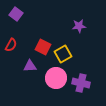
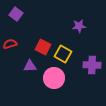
red semicircle: moved 1 px left, 1 px up; rotated 136 degrees counterclockwise
yellow square: rotated 30 degrees counterclockwise
pink circle: moved 2 px left
purple cross: moved 11 px right, 18 px up; rotated 12 degrees counterclockwise
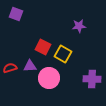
purple square: rotated 16 degrees counterclockwise
red semicircle: moved 24 px down
purple cross: moved 14 px down
pink circle: moved 5 px left
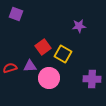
red square: rotated 28 degrees clockwise
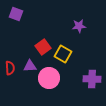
red semicircle: rotated 104 degrees clockwise
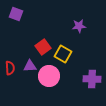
pink circle: moved 2 px up
